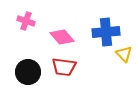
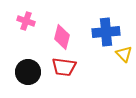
pink diamond: rotated 55 degrees clockwise
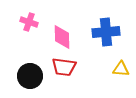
pink cross: moved 3 px right, 1 px down
pink diamond: rotated 15 degrees counterclockwise
yellow triangle: moved 3 px left, 15 px down; rotated 42 degrees counterclockwise
black circle: moved 2 px right, 4 px down
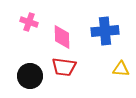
blue cross: moved 1 px left, 1 px up
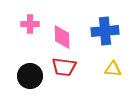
pink cross: moved 1 px right, 2 px down; rotated 18 degrees counterclockwise
yellow triangle: moved 8 px left
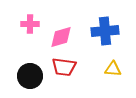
pink diamond: moved 1 px left; rotated 75 degrees clockwise
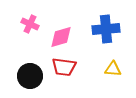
pink cross: rotated 24 degrees clockwise
blue cross: moved 1 px right, 2 px up
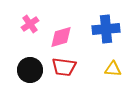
pink cross: rotated 30 degrees clockwise
black circle: moved 6 px up
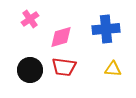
pink cross: moved 5 px up
